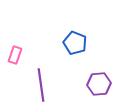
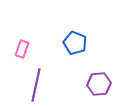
pink rectangle: moved 7 px right, 6 px up
purple line: moved 5 px left; rotated 20 degrees clockwise
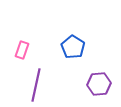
blue pentagon: moved 2 px left, 4 px down; rotated 10 degrees clockwise
pink rectangle: moved 1 px down
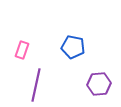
blue pentagon: rotated 20 degrees counterclockwise
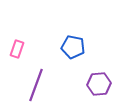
pink rectangle: moved 5 px left, 1 px up
purple line: rotated 8 degrees clockwise
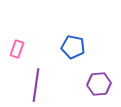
purple line: rotated 12 degrees counterclockwise
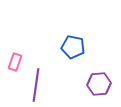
pink rectangle: moved 2 px left, 13 px down
